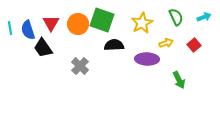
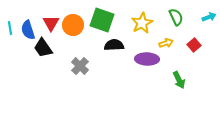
cyan arrow: moved 5 px right
orange circle: moved 5 px left, 1 px down
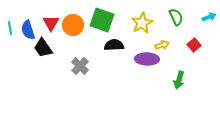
yellow arrow: moved 4 px left, 2 px down
green arrow: rotated 42 degrees clockwise
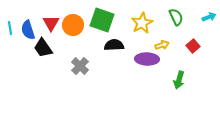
red square: moved 1 px left, 1 px down
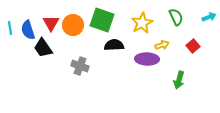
gray cross: rotated 24 degrees counterclockwise
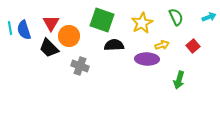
orange circle: moved 4 px left, 11 px down
blue semicircle: moved 4 px left
black trapezoid: moved 6 px right; rotated 10 degrees counterclockwise
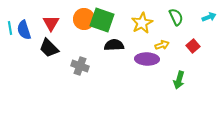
orange circle: moved 15 px right, 17 px up
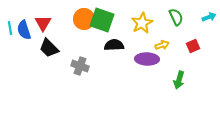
red triangle: moved 8 px left
red square: rotated 16 degrees clockwise
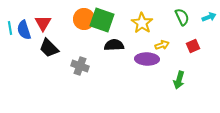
green semicircle: moved 6 px right
yellow star: rotated 10 degrees counterclockwise
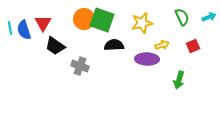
yellow star: rotated 25 degrees clockwise
black trapezoid: moved 6 px right, 2 px up; rotated 10 degrees counterclockwise
